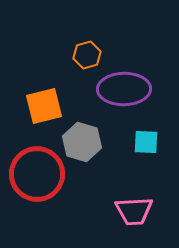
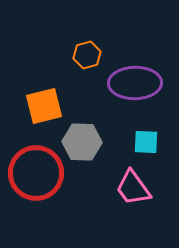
purple ellipse: moved 11 px right, 6 px up
gray hexagon: rotated 15 degrees counterclockwise
red circle: moved 1 px left, 1 px up
pink trapezoid: moved 1 px left, 23 px up; rotated 57 degrees clockwise
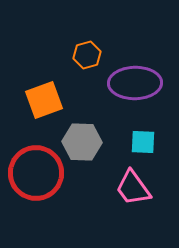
orange square: moved 6 px up; rotated 6 degrees counterclockwise
cyan square: moved 3 px left
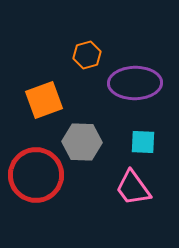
red circle: moved 2 px down
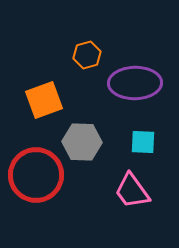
pink trapezoid: moved 1 px left, 3 px down
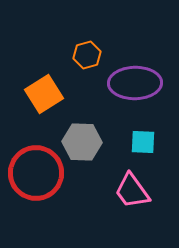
orange square: moved 6 px up; rotated 12 degrees counterclockwise
red circle: moved 2 px up
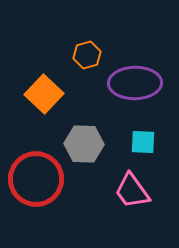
orange square: rotated 15 degrees counterclockwise
gray hexagon: moved 2 px right, 2 px down
red circle: moved 6 px down
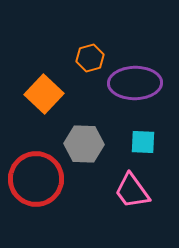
orange hexagon: moved 3 px right, 3 px down
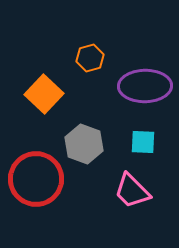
purple ellipse: moved 10 px right, 3 px down
gray hexagon: rotated 18 degrees clockwise
pink trapezoid: rotated 9 degrees counterclockwise
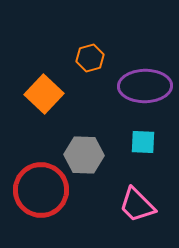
gray hexagon: moved 11 px down; rotated 18 degrees counterclockwise
red circle: moved 5 px right, 11 px down
pink trapezoid: moved 5 px right, 14 px down
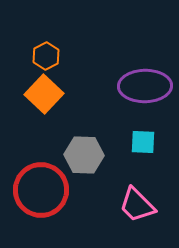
orange hexagon: moved 44 px left, 2 px up; rotated 12 degrees counterclockwise
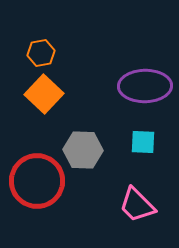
orange hexagon: moved 5 px left, 3 px up; rotated 16 degrees clockwise
gray hexagon: moved 1 px left, 5 px up
red circle: moved 4 px left, 9 px up
